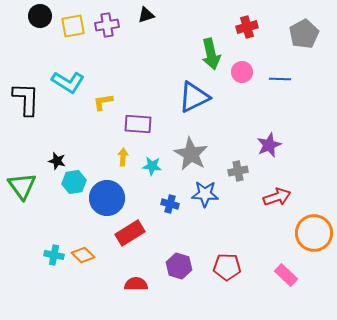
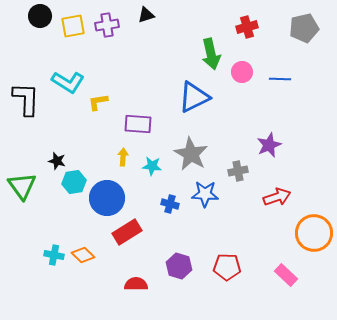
gray pentagon: moved 6 px up; rotated 16 degrees clockwise
yellow L-shape: moved 5 px left
red rectangle: moved 3 px left, 1 px up
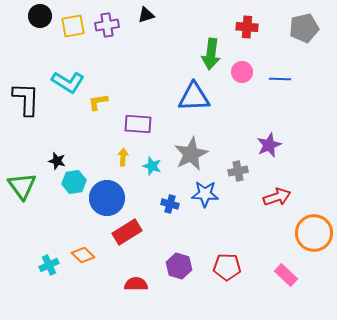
red cross: rotated 20 degrees clockwise
green arrow: rotated 20 degrees clockwise
blue triangle: rotated 24 degrees clockwise
gray star: rotated 16 degrees clockwise
cyan star: rotated 12 degrees clockwise
cyan cross: moved 5 px left, 10 px down; rotated 36 degrees counterclockwise
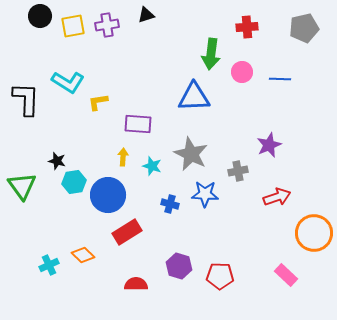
red cross: rotated 10 degrees counterclockwise
gray star: rotated 20 degrees counterclockwise
blue circle: moved 1 px right, 3 px up
red pentagon: moved 7 px left, 9 px down
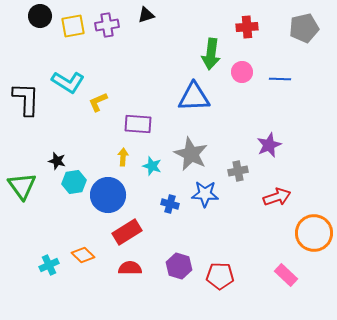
yellow L-shape: rotated 15 degrees counterclockwise
red semicircle: moved 6 px left, 16 px up
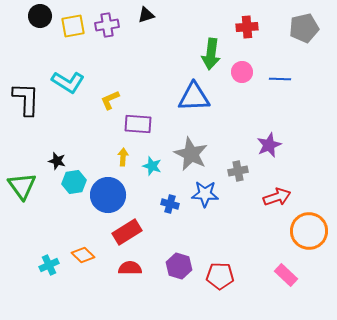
yellow L-shape: moved 12 px right, 2 px up
orange circle: moved 5 px left, 2 px up
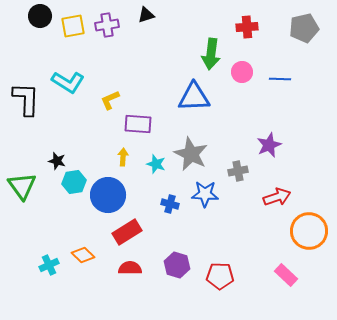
cyan star: moved 4 px right, 2 px up
purple hexagon: moved 2 px left, 1 px up
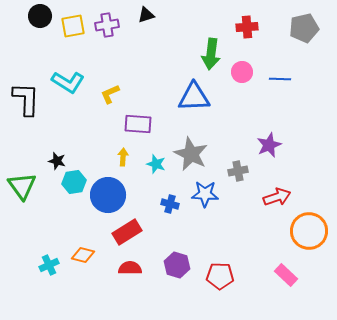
yellow L-shape: moved 6 px up
orange diamond: rotated 30 degrees counterclockwise
